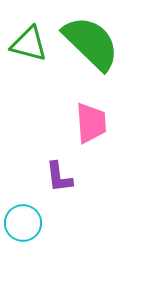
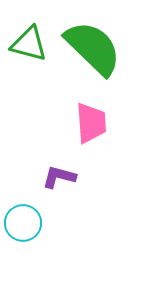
green semicircle: moved 2 px right, 5 px down
purple L-shape: rotated 112 degrees clockwise
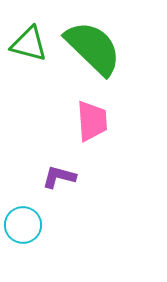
pink trapezoid: moved 1 px right, 2 px up
cyan circle: moved 2 px down
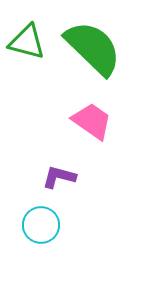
green triangle: moved 2 px left, 2 px up
pink trapezoid: rotated 51 degrees counterclockwise
cyan circle: moved 18 px right
